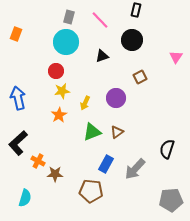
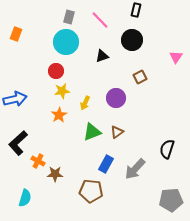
blue arrow: moved 3 px left, 1 px down; rotated 90 degrees clockwise
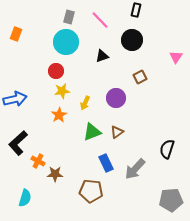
blue rectangle: moved 1 px up; rotated 54 degrees counterclockwise
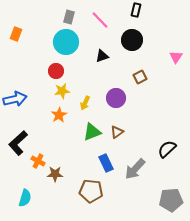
black semicircle: rotated 30 degrees clockwise
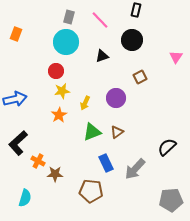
black semicircle: moved 2 px up
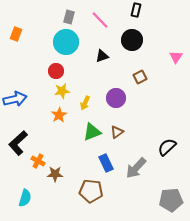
gray arrow: moved 1 px right, 1 px up
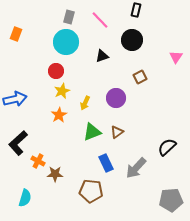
yellow star: rotated 14 degrees counterclockwise
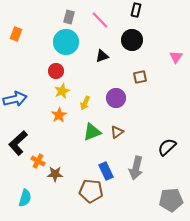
brown square: rotated 16 degrees clockwise
blue rectangle: moved 8 px down
gray arrow: rotated 30 degrees counterclockwise
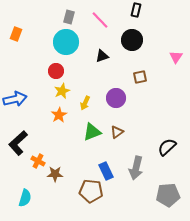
gray pentagon: moved 3 px left, 5 px up
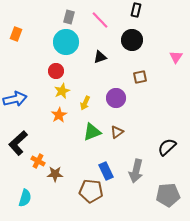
black triangle: moved 2 px left, 1 px down
gray arrow: moved 3 px down
